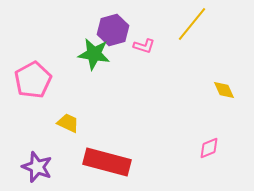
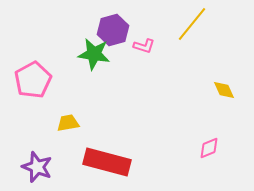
yellow trapezoid: rotated 35 degrees counterclockwise
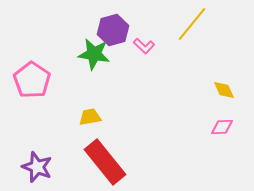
pink L-shape: rotated 25 degrees clockwise
pink pentagon: moved 1 px left; rotated 9 degrees counterclockwise
yellow trapezoid: moved 22 px right, 6 px up
pink diamond: moved 13 px right, 21 px up; rotated 20 degrees clockwise
red rectangle: moved 2 px left; rotated 36 degrees clockwise
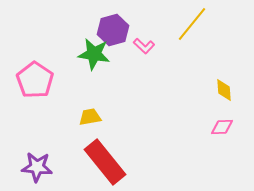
pink pentagon: moved 3 px right
yellow diamond: rotated 20 degrees clockwise
purple star: rotated 16 degrees counterclockwise
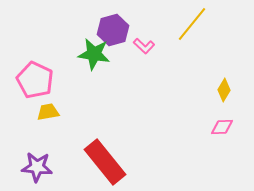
pink pentagon: rotated 9 degrees counterclockwise
yellow diamond: rotated 35 degrees clockwise
yellow trapezoid: moved 42 px left, 5 px up
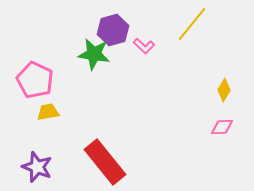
purple star: rotated 16 degrees clockwise
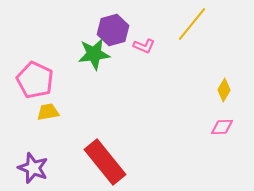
pink L-shape: rotated 20 degrees counterclockwise
green star: rotated 16 degrees counterclockwise
purple star: moved 4 px left, 1 px down
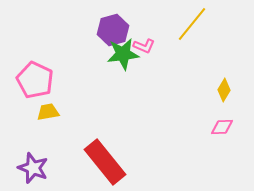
green star: moved 29 px right
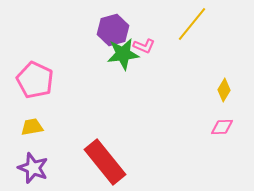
yellow trapezoid: moved 16 px left, 15 px down
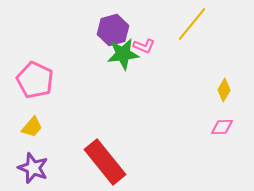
yellow trapezoid: rotated 140 degrees clockwise
